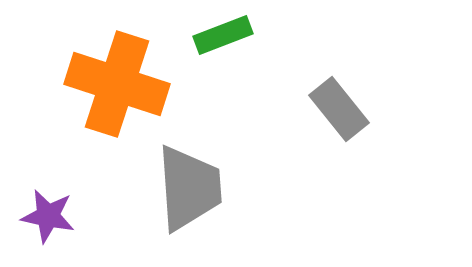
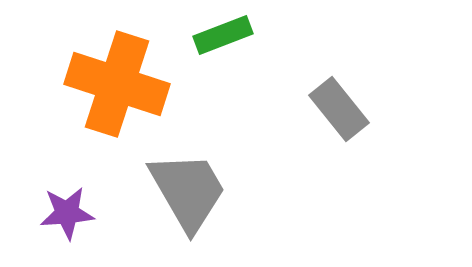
gray trapezoid: moved 1 px left, 3 px down; rotated 26 degrees counterclockwise
purple star: moved 19 px right, 3 px up; rotated 16 degrees counterclockwise
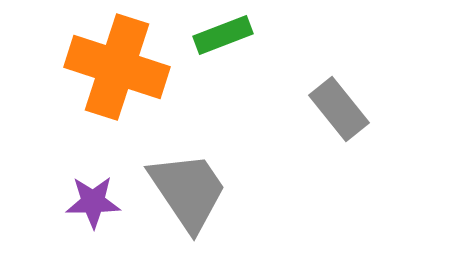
orange cross: moved 17 px up
gray trapezoid: rotated 4 degrees counterclockwise
purple star: moved 26 px right, 11 px up; rotated 4 degrees clockwise
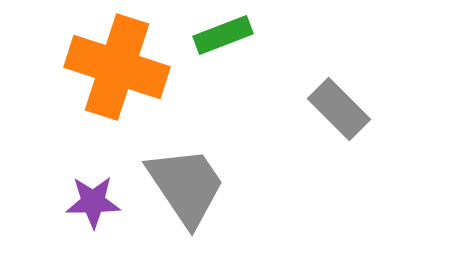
gray rectangle: rotated 6 degrees counterclockwise
gray trapezoid: moved 2 px left, 5 px up
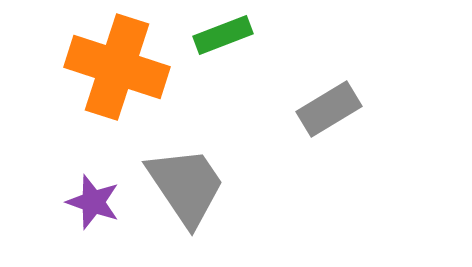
gray rectangle: moved 10 px left; rotated 76 degrees counterclockwise
purple star: rotated 20 degrees clockwise
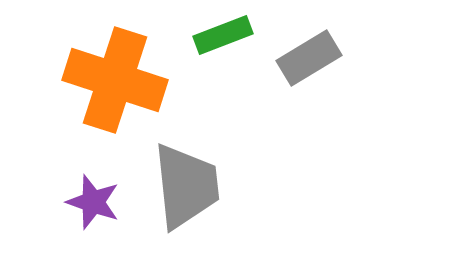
orange cross: moved 2 px left, 13 px down
gray rectangle: moved 20 px left, 51 px up
gray trapezoid: rotated 28 degrees clockwise
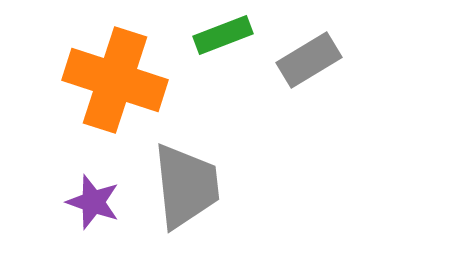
gray rectangle: moved 2 px down
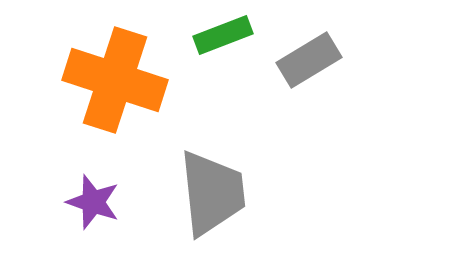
gray trapezoid: moved 26 px right, 7 px down
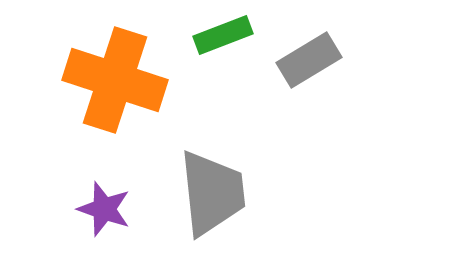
purple star: moved 11 px right, 7 px down
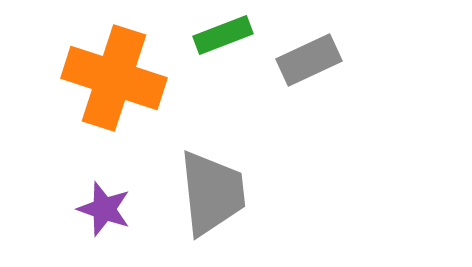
gray rectangle: rotated 6 degrees clockwise
orange cross: moved 1 px left, 2 px up
